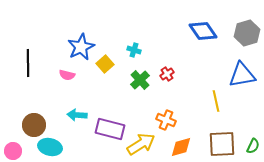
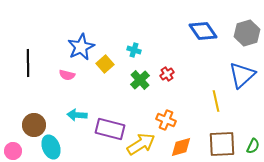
blue triangle: rotated 32 degrees counterclockwise
cyan ellipse: moved 1 px right; rotated 55 degrees clockwise
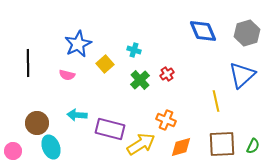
blue diamond: rotated 12 degrees clockwise
blue star: moved 3 px left, 3 px up
brown circle: moved 3 px right, 2 px up
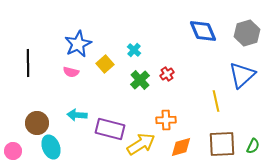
cyan cross: rotated 24 degrees clockwise
pink semicircle: moved 4 px right, 3 px up
orange cross: rotated 24 degrees counterclockwise
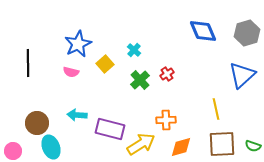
yellow line: moved 8 px down
green semicircle: rotated 84 degrees clockwise
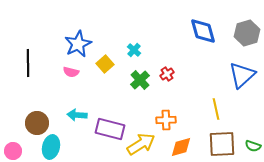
blue diamond: rotated 8 degrees clockwise
cyan ellipse: rotated 35 degrees clockwise
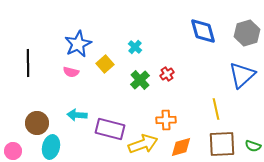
cyan cross: moved 1 px right, 3 px up
yellow arrow: moved 2 px right; rotated 12 degrees clockwise
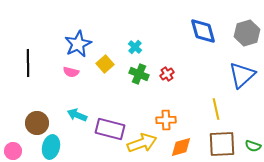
green cross: moved 1 px left, 6 px up; rotated 24 degrees counterclockwise
cyan arrow: rotated 18 degrees clockwise
yellow arrow: moved 1 px left, 1 px up
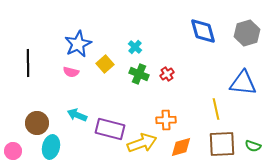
blue triangle: moved 1 px right, 8 px down; rotated 48 degrees clockwise
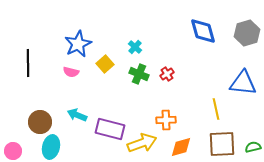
brown circle: moved 3 px right, 1 px up
green semicircle: moved 1 px down; rotated 147 degrees clockwise
